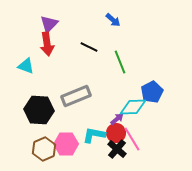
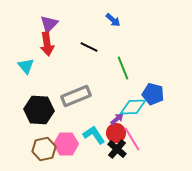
green line: moved 3 px right, 6 px down
cyan triangle: rotated 30 degrees clockwise
blue pentagon: moved 1 px right, 2 px down; rotated 30 degrees counterclockwise
cyan L-shape: rotated 45 degrees clockwise
brown hexagon: rotated 10 degrees clockwise
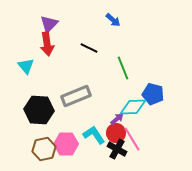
black line: moved 1 px down
black cross: rotated 12 degrees counterclockwise
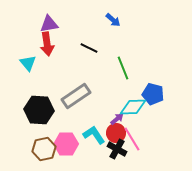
purple triangle: rotated 36 degrees clockwise
cyan triangle: moved 2 px right, 3 px up
gray rectangle: rotated 12 degrees counterclockwise
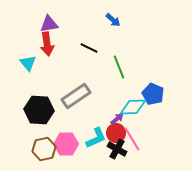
green line: moved 4 px left, 1 px up
blue pentagon: rotated 10 degrees clockwise
cyan L-shape: moved 2 px right, 3 px down; rotated 100 degrees clockwise
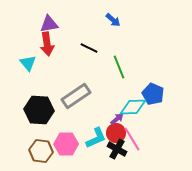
brown hexagon: moved 3 px left, 2 px down; rotated 20 degrees clockwise
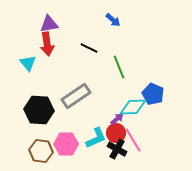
pink line: moved 1 px right, 1 px down
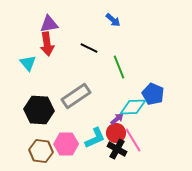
cyan L-shape: moved 1 px left
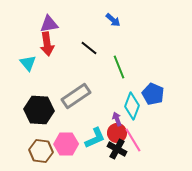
black line: rotated 12 degrees clockwise
cyan diamond: moved 1 px left, 1 px up; rotated 68 degrees counterclockwise
purple arrow: rotated 72 degrees counterclockwise
red circle: moved 1 px right
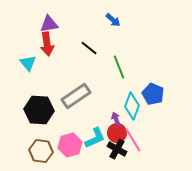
purple arrow: moved 1 px left
pink hexagon: moved 4 px right, 1 px down; rotated 15 degrees counterclockwise
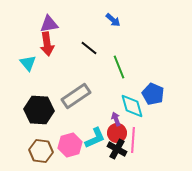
cyan diamond: rotated 36 degrees counterclockwise
pink line: rotated 35 degrees clockwise
